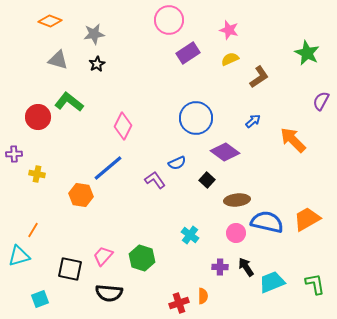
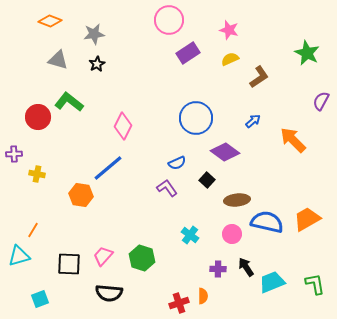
purple L-shape at (155, 180): moved 12 px right, 8 px down
pink circle at (236, 233): moved 4 px left, 1 px down
purple cross at (220, 267): moved 2 px left, 2 px down
black square at (70, 269): moved 1 px left, 5 px up; rotated 10 degrees counterclockwise
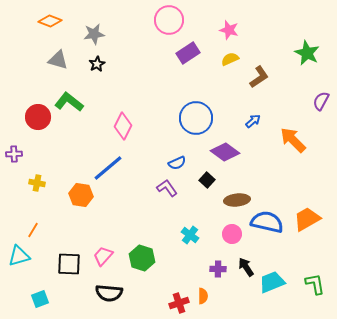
yellow cross at (37, 174): moved 9 px down
